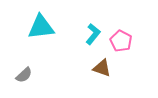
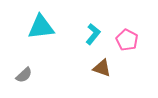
pink pentagon: moved 6 px right, 1 px up
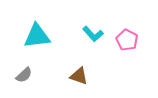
cyan triangle: moved 4 px left, 9 px down
cyan L-shape: rotated 100 degrees clockwise
brown triangle: moved 23 px left, 8 px down
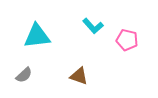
cyan L-shape: moved 8 px up
pink pentagon: rotated 15 degrees counterclockwise
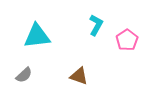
cyan L-shape: moved 3 px right, 1 px up; rotated 110 degrees counterclockwise
pink pentagon: rotated 25 degrees clockwise
